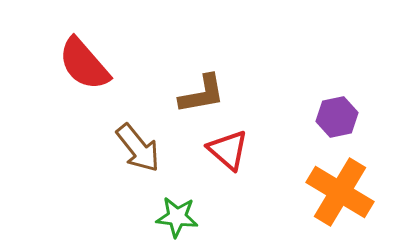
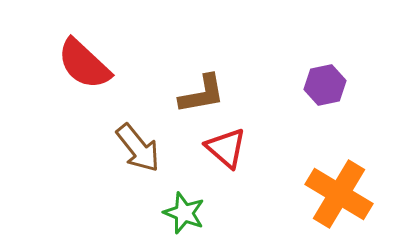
red semicircle: rotated 6 degrees counterclockwise
purple hexagon: moved 12 px left, 32 px up
red triangle: moved 2 px left, 2 px up
orange cross: moved 1 px left, 2 px down
green star: moved 7 px right, 4 px up; rotated 15 degrees clockwise
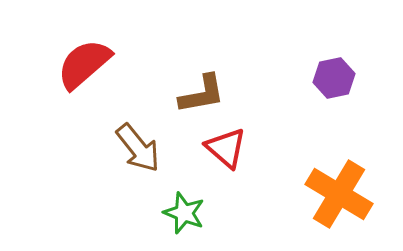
red semicircle: rotated 96 degrees clockwise
purple hexagon: moved 9 px right, 7 px up
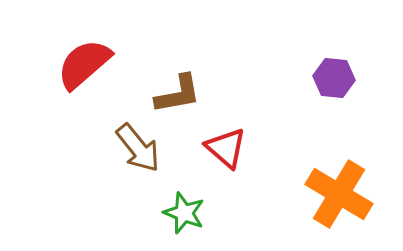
purple hexagon: rotated 18 degrees clockwise
brown L-shape: moved 24 px left
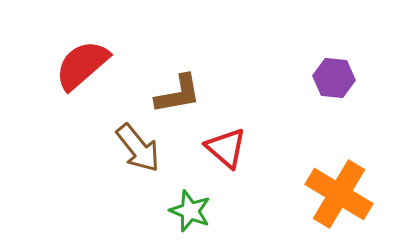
red semicircle: moved 2 px left, 1 px down
green star: moved 6 px right, 2 px up
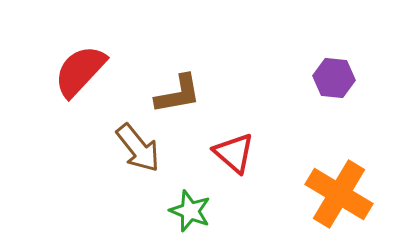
red semicircle: moved 2 px left, 6 px down; rotated 6 degrees counterclockwise
red triangle: moved 8 px right, 5 px down
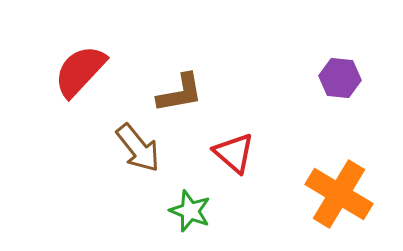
purple hexagon: moved 6 px right
brown L-shape: moved 2 px right, 1 px up
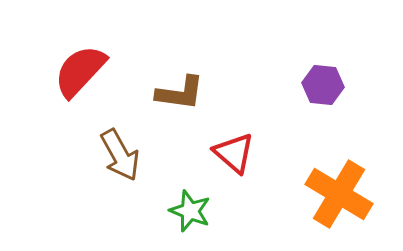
purple hexagon: moved 17 px left, 7 px down
brown L-shape: rotated 18 degrees clockwise
brown arrow: moved 18 px left, 7 px down; rotated 10 degrees clockwise
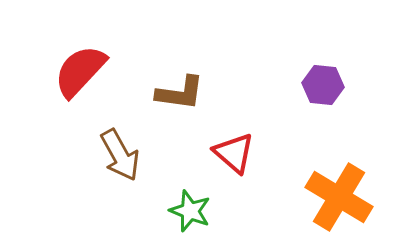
orange cross: moved 3 px down
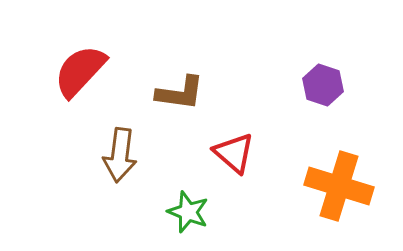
purple hexagon: rotated 12 degrees clockwise
brown arrow: rotated 36 degrees clockwise
orange cross: moved 11 px up; rotated 14 degrees counterclockwise
green star: moved 2 px left, 1 px down
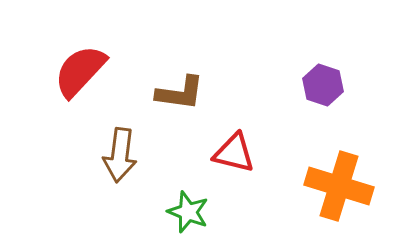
red triangle: rotated 27 degrees counterclockwise
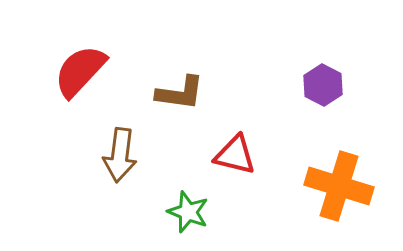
purple hexagon: rotated 9 degrees clockwise
red triangle: moved 1 px right, 2 px down
